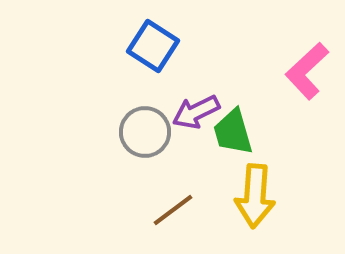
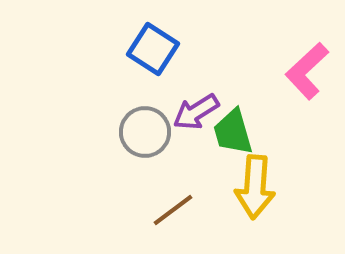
blue square: moved 3 px down
purple arrow: rotated 6 degrees counterclockwise
yellow arrow: moved 9 px up
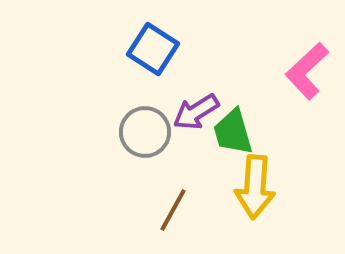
brown line: rotated 24 degrees counterclockwise
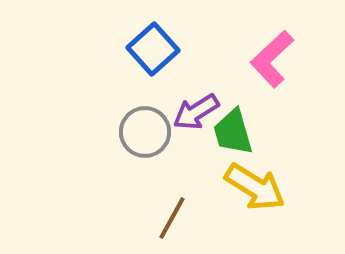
blue square: rotated 15 degrees clockwise
pink L-shape: moved 35 px left, 12 px up
yellow arrow: rotated 62 degrees counterclockwise
brown line: moved 1 px left, 8 px down
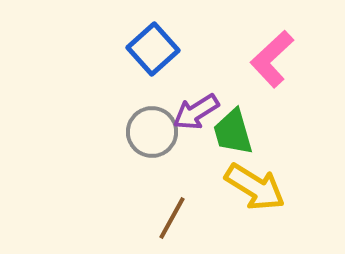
gray circle: moved 7 px right
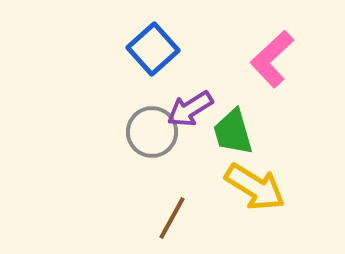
purple arrow: moved 6 px left, 3 px up
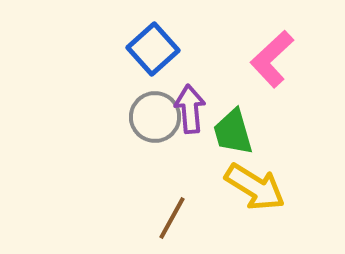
purple arrow: rotated 117 degrees clockwise
gray circle: moved 3 px right, 15 px up
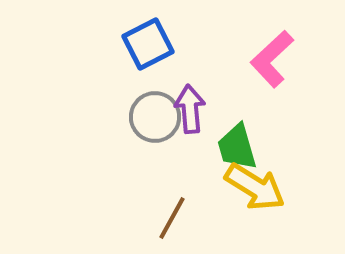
blue square: moved 5 px left, 5 px up; rotated 15 degrees clockwise
green trapezoid: moved 4 px right, 15 px down
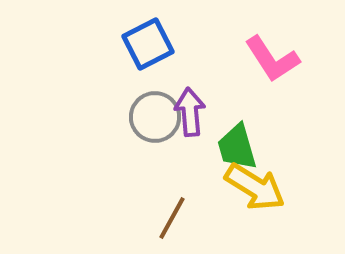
pink L-shape: rotated 80 degrees counterclockwise
purple arrow: moved 3 px down
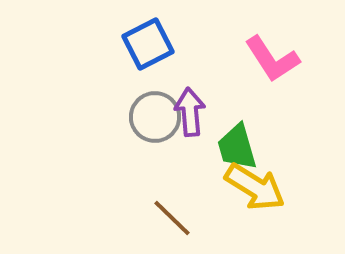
brown line: rotated 75 degrees counterclockwise
